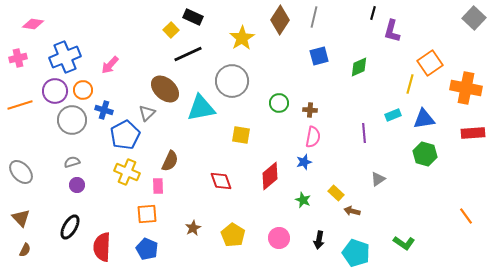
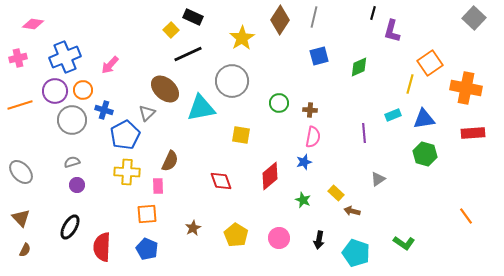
yellow cross at (127, 172): rotated 20 degrees counterclockwise
yellow pentagon at (233, 235): moved 3 px right
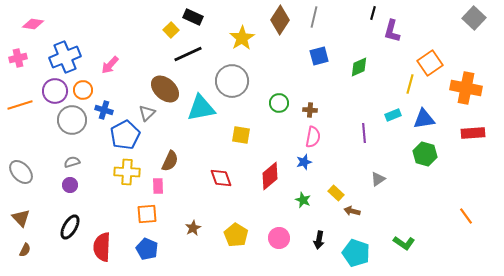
red diamond at (221, 181): moved 3 px up
purple circle at (77, 185): moved 7 px left
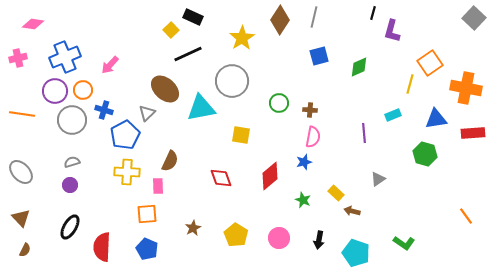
orange line at (20, 105): moved 2 px right, 9 px down; rotated 25 degrees clockwise
blue triangle at (424, 119): moved 12 px right
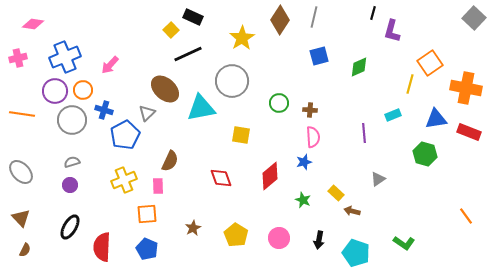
red rectangle at (473, 133): moved 4 px left, 1 px up; rotated 25 degrees clockwise
pink semicircle at (313, 137): rotated 15 degrees counterclockwise
yellow cross at (127, 172): moved 3 px left, 8 px down; rotated 25 degrees counterclockwise
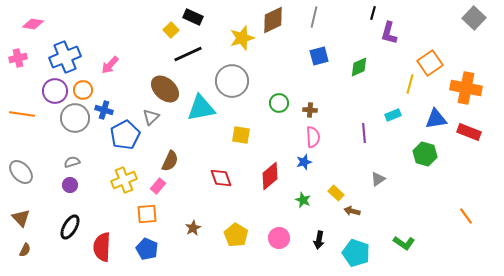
brown diamond at (280, 20): moved 7 px left; rotated 32 degrees clockwise
purple L-shape at (392, 31): moved 3 px left, 2 px down
yellow star at (242, 38): rotated 15 degrees clockwise
gray triangle at (147, 113): moved 4 px right, 4 px down
gray circle at (72, 120): moved 3 px right, 2 px up
pink rectangle at (158, 186): rotated 42 degrees clockwise
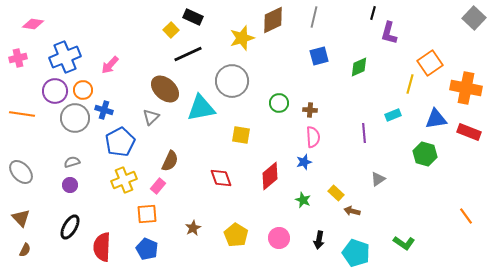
blue pentagon at (125, 135): moved 5 px left, 7 px down
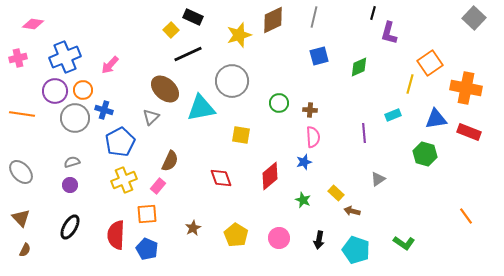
yellow star at (242, 38): moved 3 px left, 3 px up
red semicircle at (102, 247): moved 14 px right, 12 px up
cyan pentagon at (356, 253): moved 3 px up
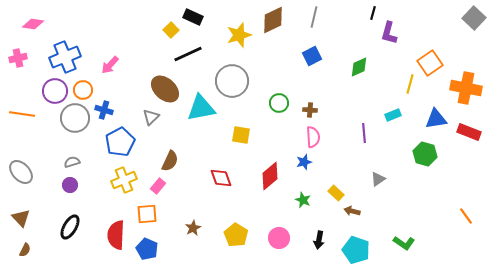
blue square at (319, 56): moved 7 px left; rotated 12 degrees counterclockwise
